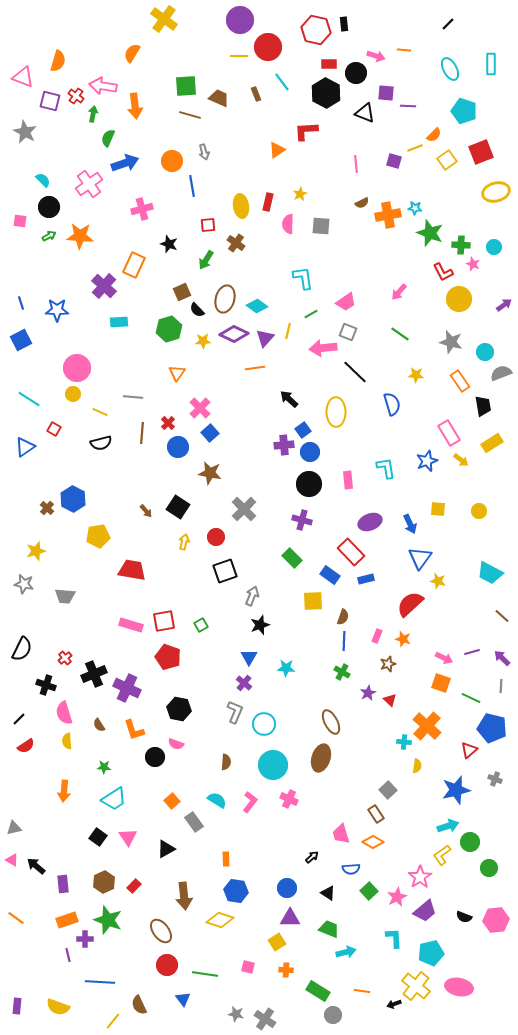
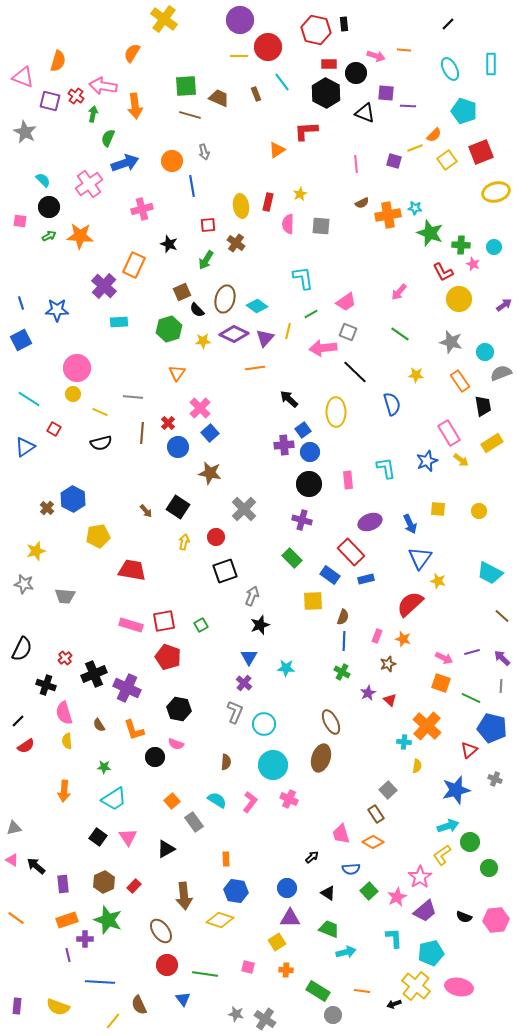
black line at (19, 719): moved 1 px left, 2 px down
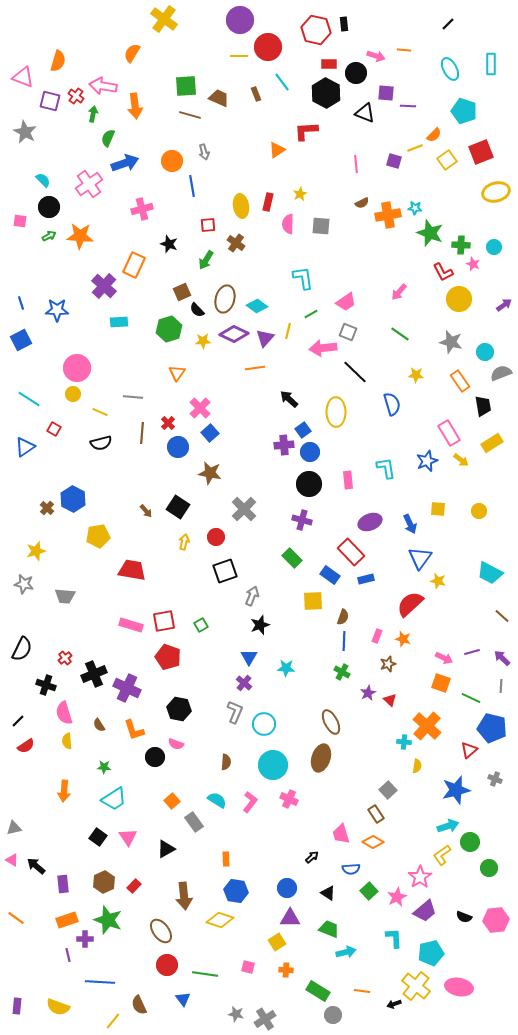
gray cross at (265, 1019): rotated 25 degrees clockwise
